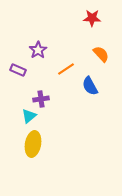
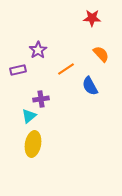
purple rectangle: rotated 35 degrees counterclockwise
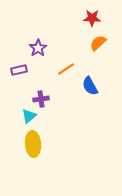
purple star: moved 2 px up
orange semicircle: moved 3 px left, 11 px up; rotated 90 degrees counterclockwise
purple rectangle: moved 1 px right
yellow ellipse: rotated 15 degrees counterclockwise
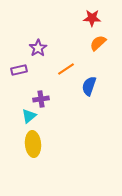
blue semicircle: moved 1 px left; rotated 48 degrees clockwise
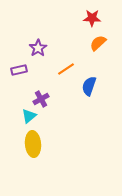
purple cross: rotated 21 degrees counterclockwise
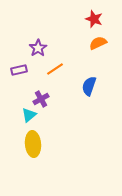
red star: moved 2 px right, 1 px down; rotated 18 degrees clockwise
orange semicircle: rotated 18 degrees clockwise
orange line: moved 11 px left
cyan triangle: moved 1 px up
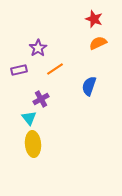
cyan triangle: moved 3 px down; rotated 28 degrees counterclockwise
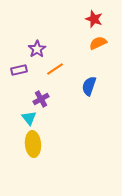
purple star: moved 1 px left, 1 px down
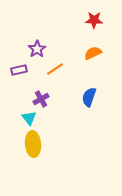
red star: moved 1 px down; rotated 18 degrees counterclockwise
orange semicircle: moved 5 px left, 10 px down
blue semicircle: moved 11 px down
